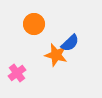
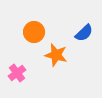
orange circle: moved 8 px down
blue semicircle: moved 14 px right, 10 px up
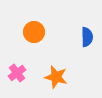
blue semicircle: moved 3 px right, 4 px down; rotated 48 degrees counterclockwise
orange star: moved 22 px down
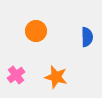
orange circle: moved 2 px right, 1 px up
pink cross: moved 1 px left, 2 px down
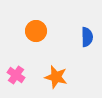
pink cross: rotated 18 degrees counterclockwise
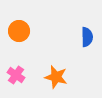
orange circle: moved 17 px left
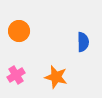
blue semicircle: moved 4 px left, 5 px down
pink cross: rotated 24 degrees clockwise
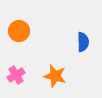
orange star: moved 1 px left, 1 px up
